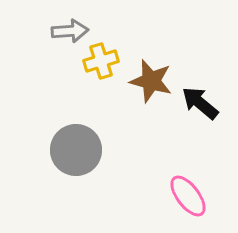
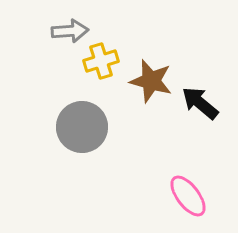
gray circle: moved 6 px right, 23 px up
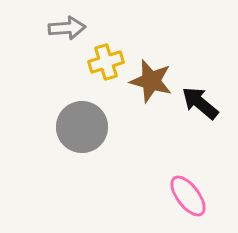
gray arrow: moved 3 px left, 3 px up
yellow cross: moved 5 px right, 1 px down
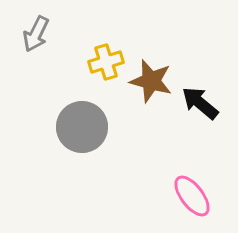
gray arrow: moved 31 px left, 6 px down; rotated 120 degrees clockwise
pink ellipse: moved 4 px right
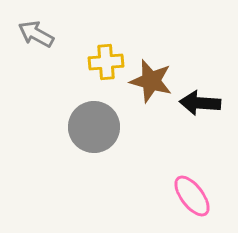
gray arrow: rotated 93 degrees clockwise
yellow cross: rotated 12 degrees clockwise
black arrow: rotated 36 degrees counterclockwise
gray circle: moved 12 px right
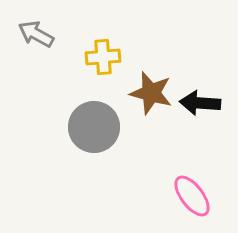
yellow cross: moved 3 px left, 5 px up
brown star: moved 12 px down
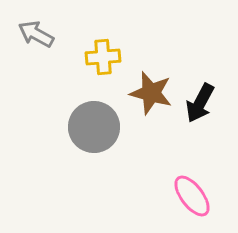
black arrow: rotated 66 degrees counterclockwise
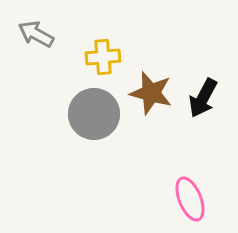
black arrow: moved 3 px right, 5 px up
gray circle: moved 13 px up
pink ellipse: moved 2 px left, 3 px down; rotated 15 degrees clockwise
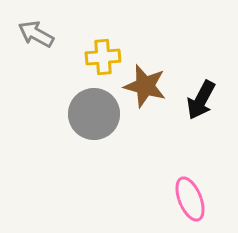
brown star: moved 6 px left, 7 px up
black arrow: moved 2 px left, 2 px down
